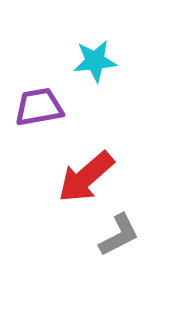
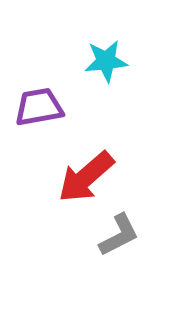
cyan star: moved 11 px right
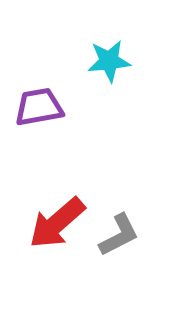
cyan star: moved 3 px right
red arrow: moved 29 px left, 46 px down
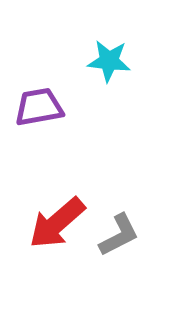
cyan star: rotated 12 degrees clockwise
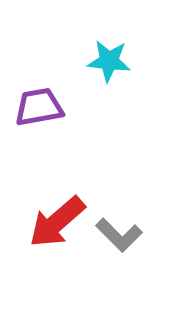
red arrow: moved 1 px up
gray L-shape: rotated 72 degrees clockwise
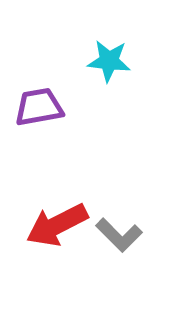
red arrow: moved 3 px down; rotated 14 degrees clockwise
